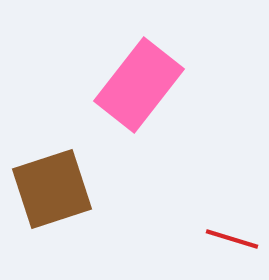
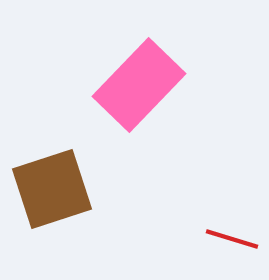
pink rectangle: rotated 6 degrees clockwise
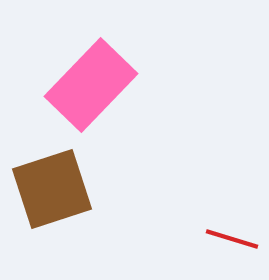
pink rectangle: moved 48 px left
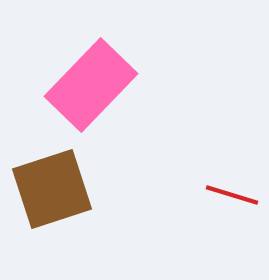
red line: moved 44 px up
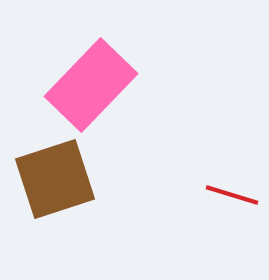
brown square: moved 3 px right, 10 px up
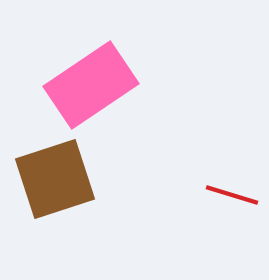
pink rectangle: rotated 12 degrees clockwise
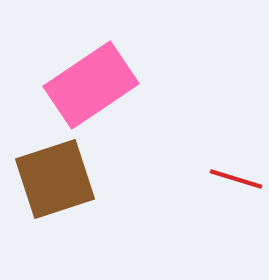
red line: moved 4 px right, 16 px up
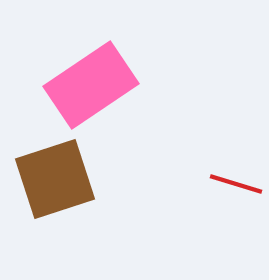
red line: moved 5 px down
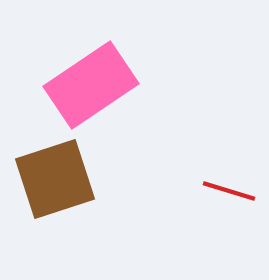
red line: moved 7 px left, 7 px down
